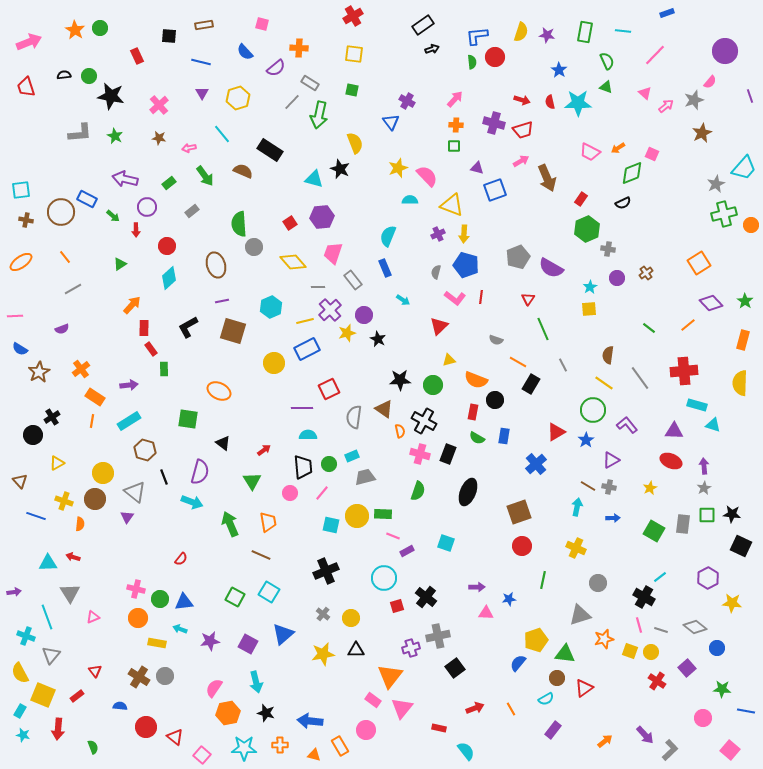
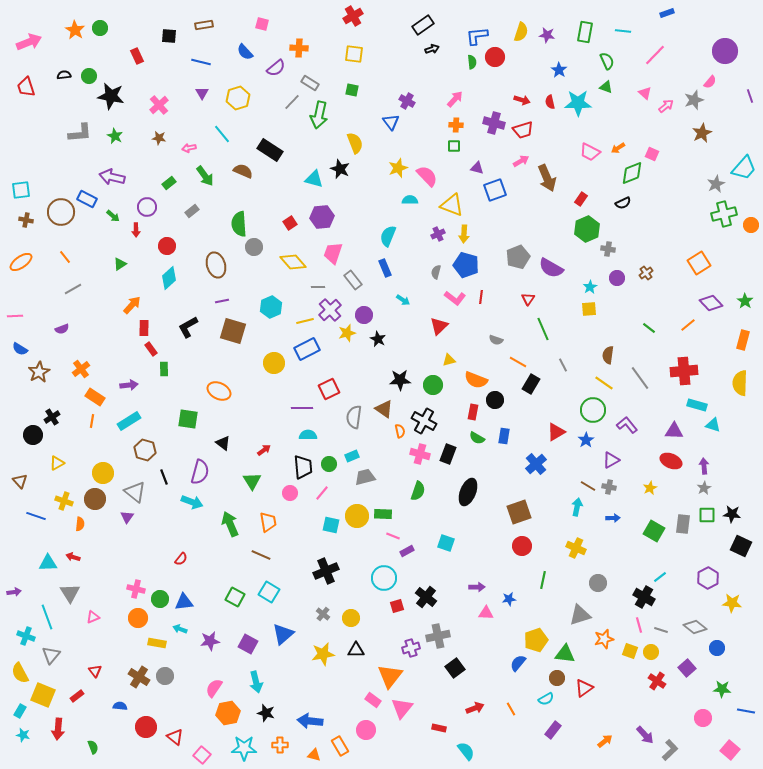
purple arrow at (125, 179): moved 13 px left, 2 px up
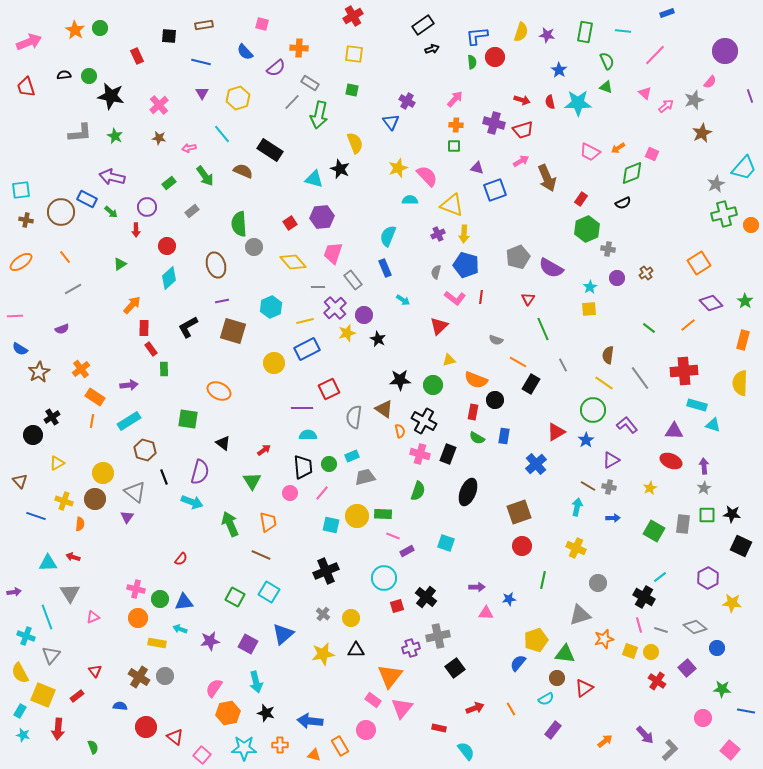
green arrow at (113, 216): moved 2 px left, 4 px up
purple cross at (330, 310): moved 5 px right, 2 px up
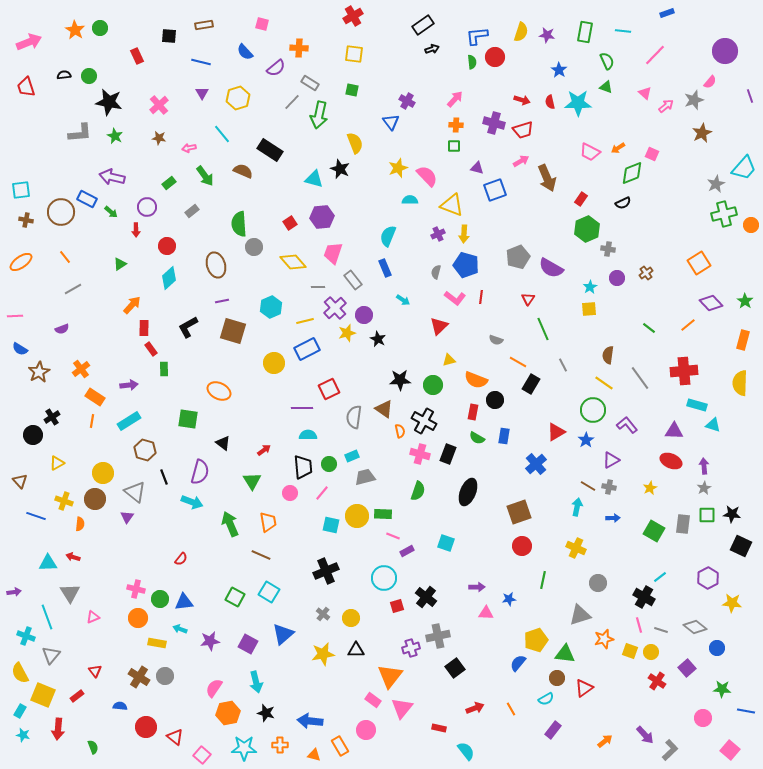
black star at (111, 96): moved 2 px left, 6 px down
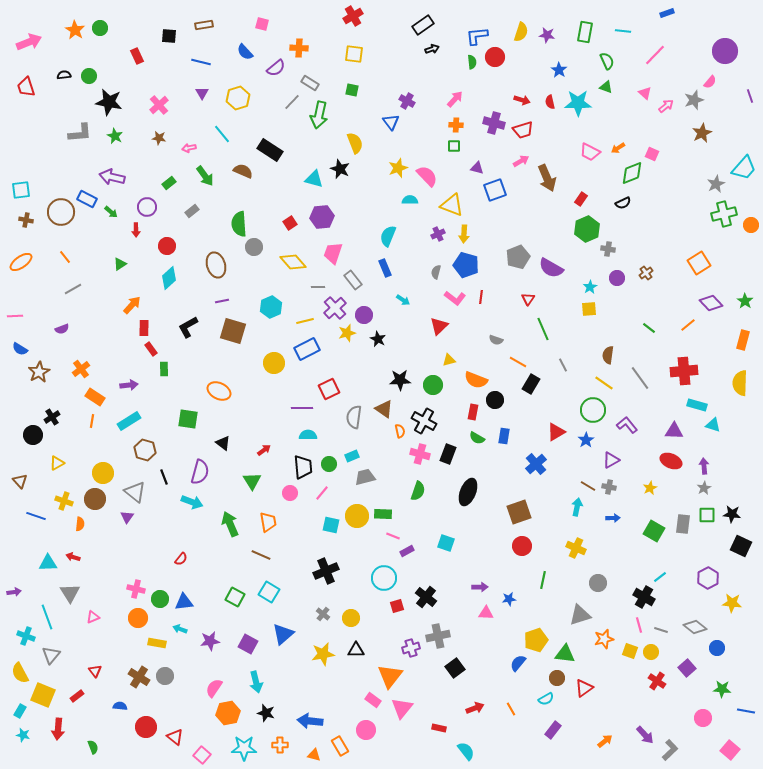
purple arrow at (477, 587): moved 3 px right
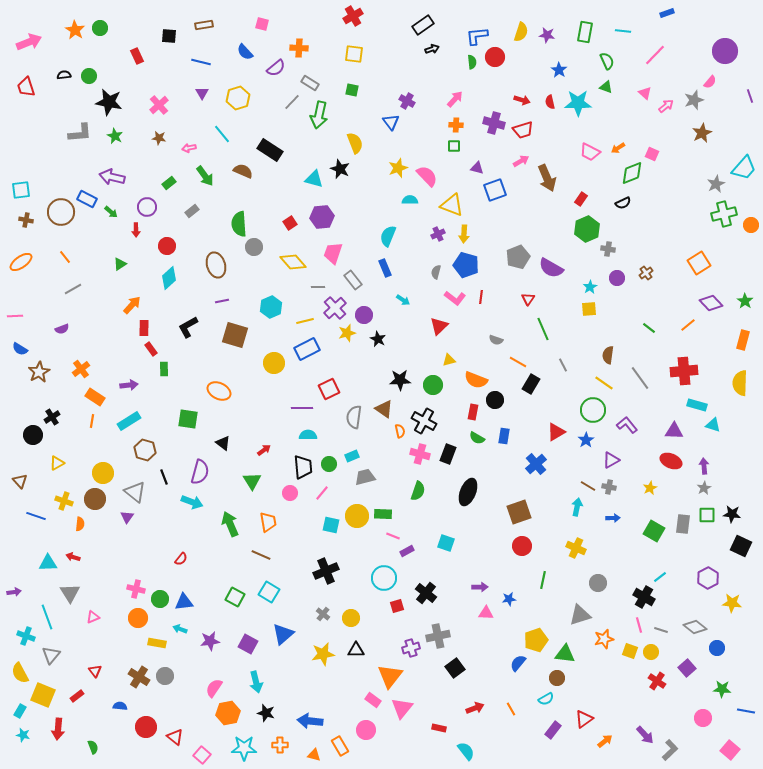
brown square at (233, 331): moved 2 px right, 4 px down
black cross at (426, 597): moved 4 px up
red triangle at (584, 688): moved 31 px down
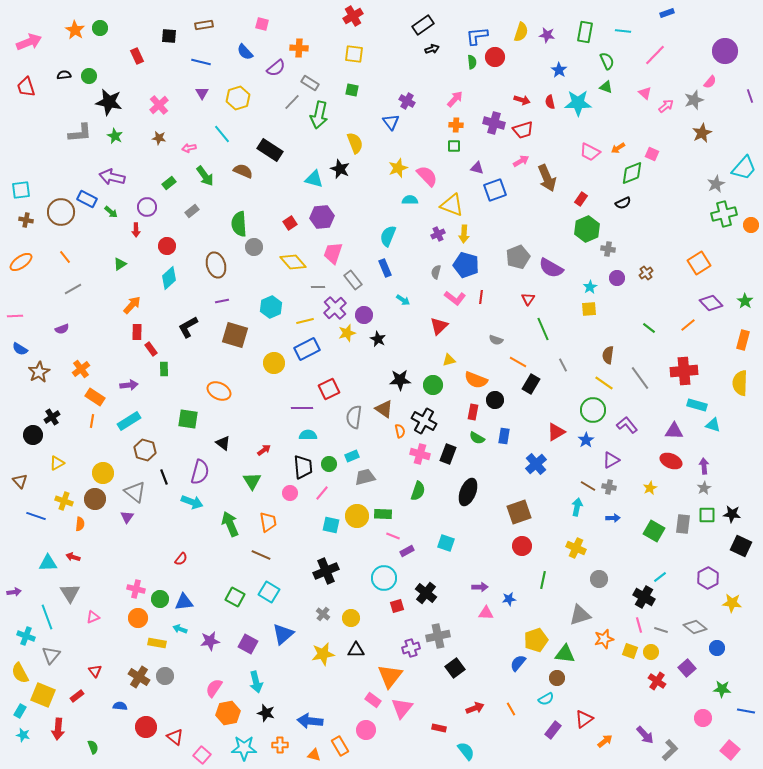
red rectangle at (144, 328): moved 7 px left, 4 px down
gray circle at (598, 583): moved 1 px right, 4 px up
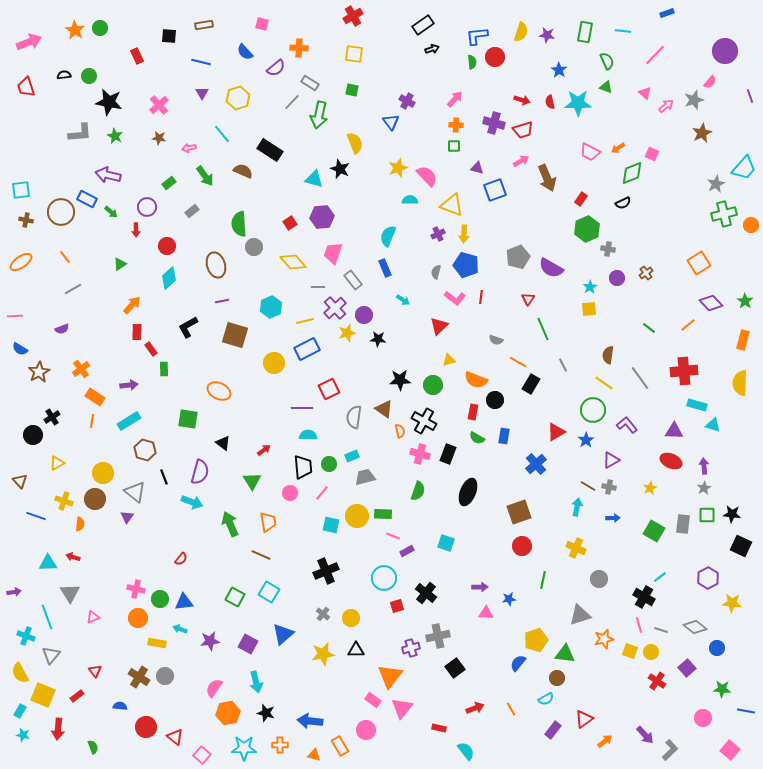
purple arrow at (112, 177): moved 4 px left, 2 px up
black star at (378, 339): rotated 21 degrees counterclockwise
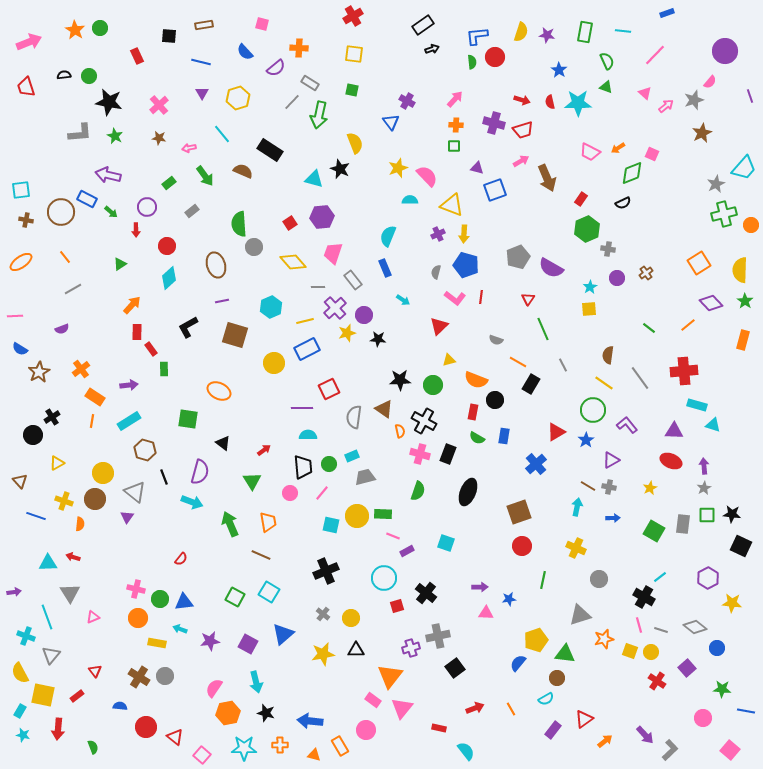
yellow semicircle at (740, 383): moved 113 px up
yellow square at (43, 695): rotated 10 degrees counterclockwise
